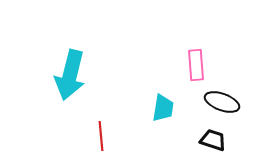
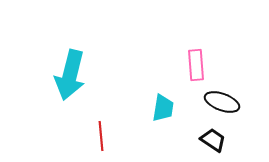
black trapezoid: rotated 16 degrees clockwise
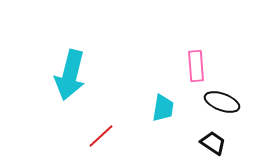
pink rectangle: moved 1 px down
red line: rotated 52 degrees clockwise
black trapezoid: moved 3 px down
